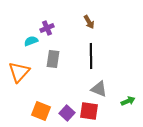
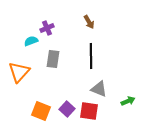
purple square: moved 4 px up
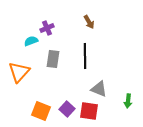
black line: moved 6 px left
green arrow: rotated 120 degrees clockwise
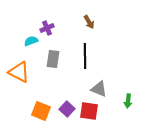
orange triangle: rotated 45 degrees counterclockwise
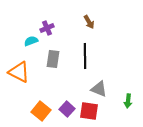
orange square: rotated 18 degrees clockwise
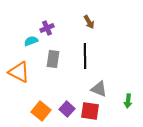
red square: moved 1 px right
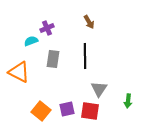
gray triangle: rotated 42 degrees clockwise
purple square: rotated 35 degrees clockwise
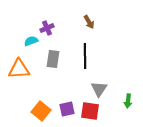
orange triangle: moved 3 px up; rotated 30 degrees counterclockwise
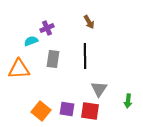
purple square: rotated 21 degrees clockwise
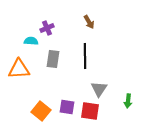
cyan semicircle: rotated 24 degrees clockwise
purple square: moved 2 px up
